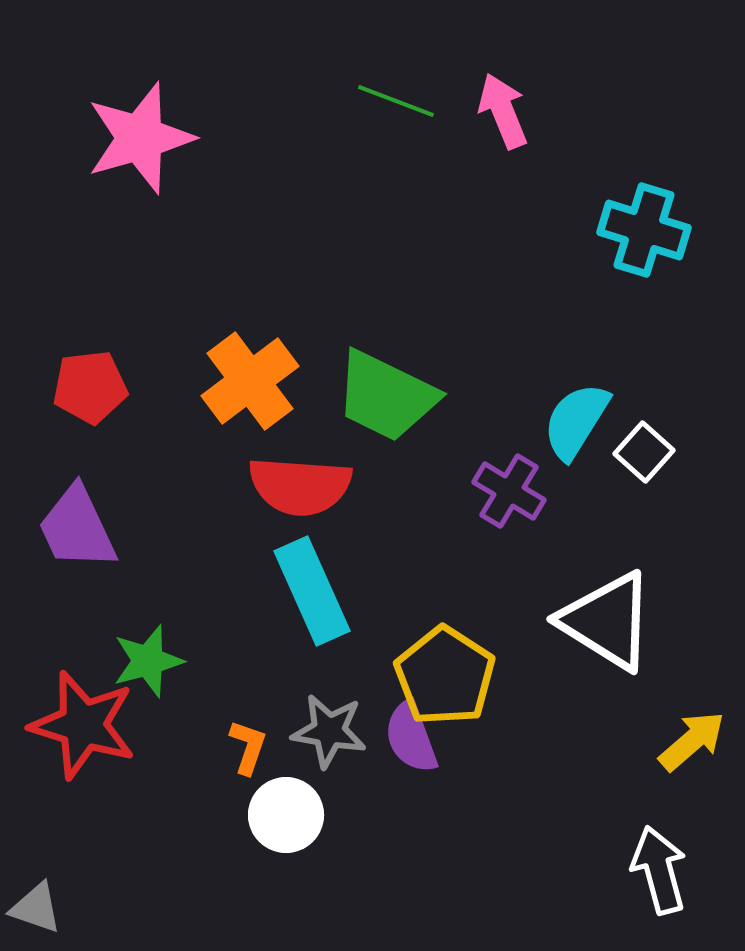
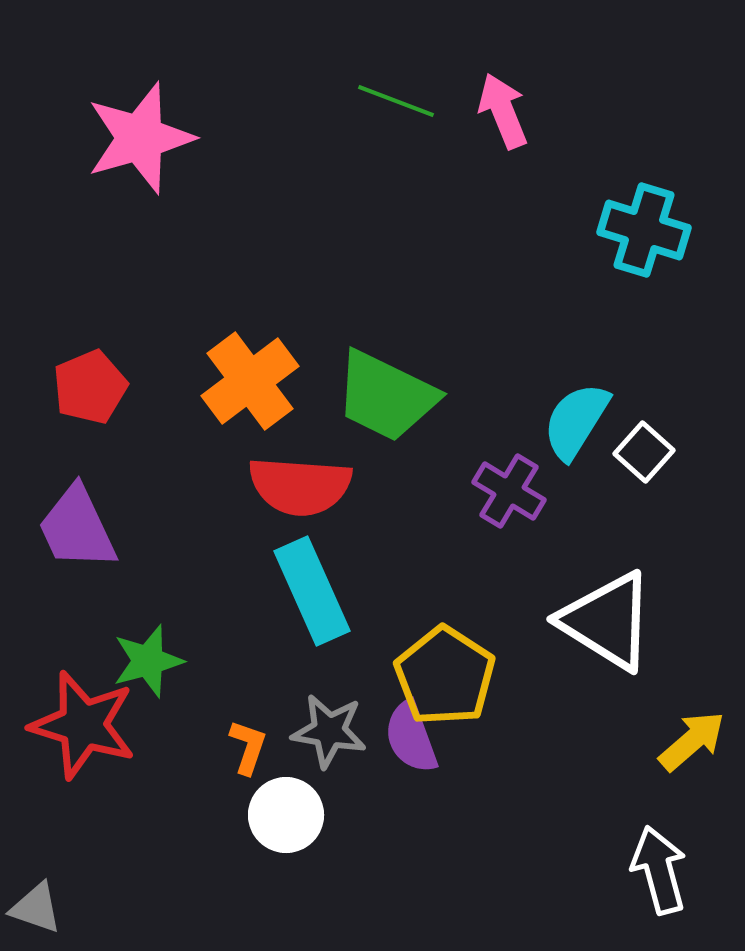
red pentagon: rotated 16 degrees counterclockwise
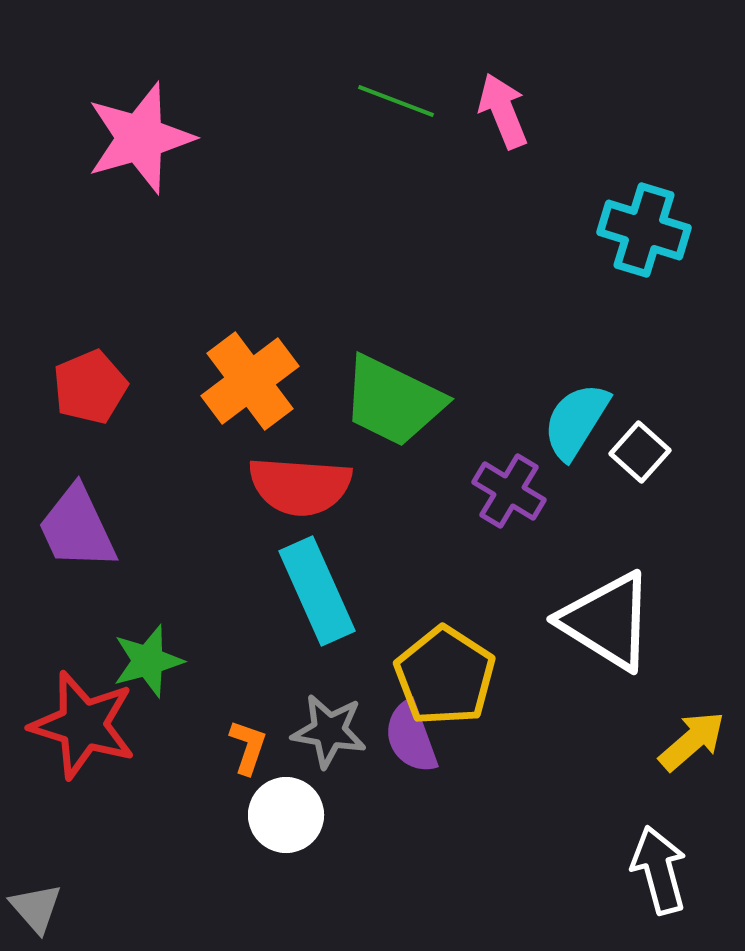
green trapezoid: moved 7 px right, 5 px down
white square: moved 4 px left
cyan rectangle: moved 5 px right
gray triangle: rotated 30 degrees clockwise
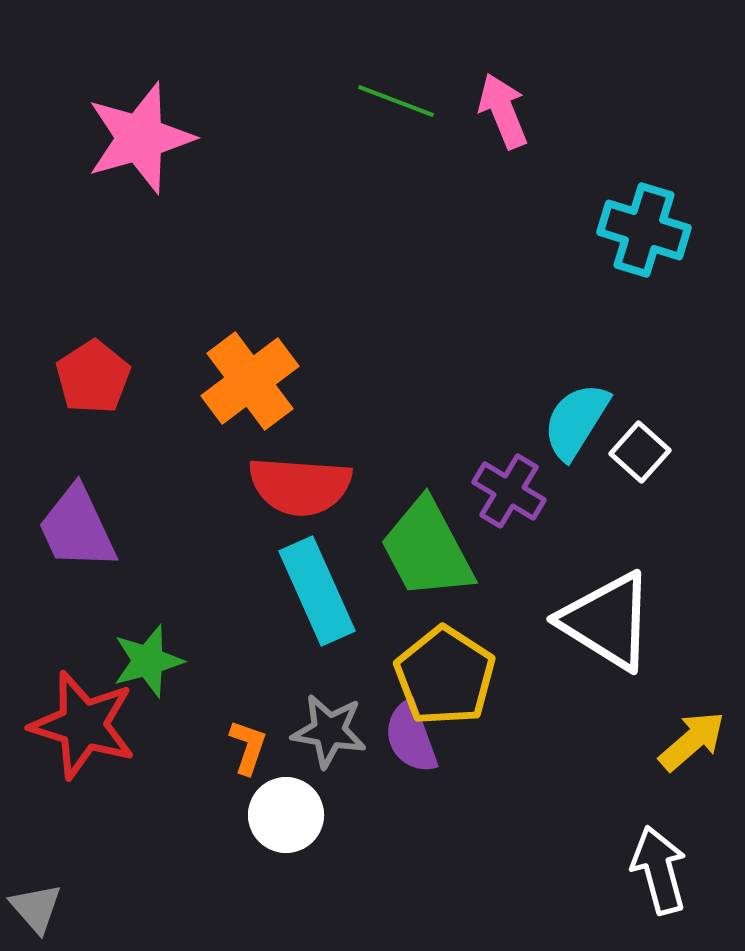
red pentagon: moved 3 px right, 10 px up; rotated 10 degrees counterclockwise
green trapezoid: moved 34 px right, 148 px down; rotated 36 degrees clockwise
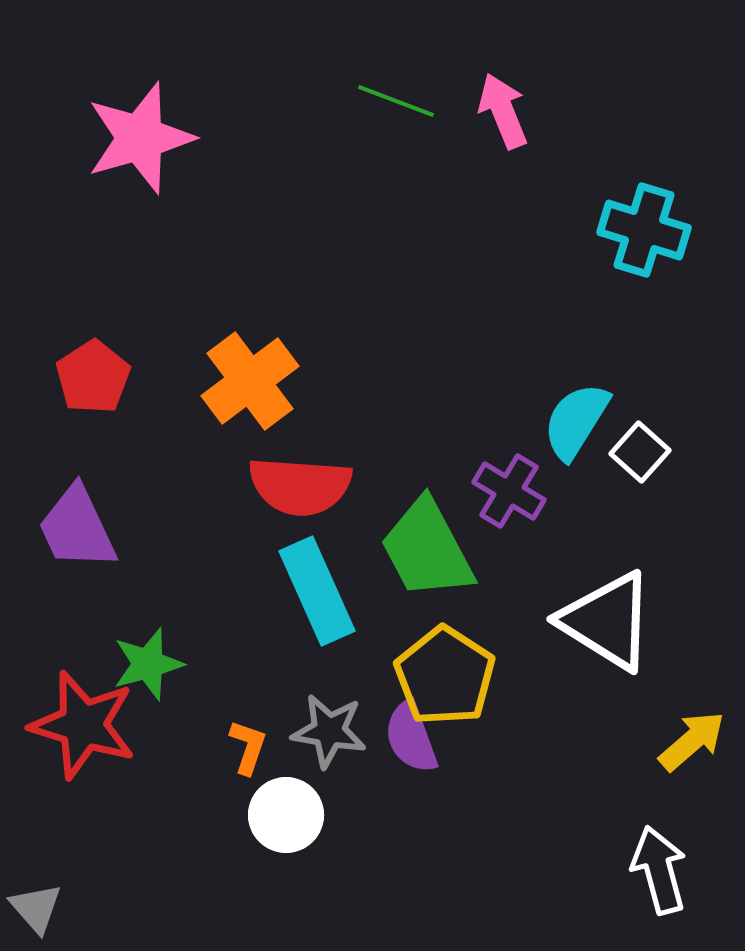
green star: moved 3 px down
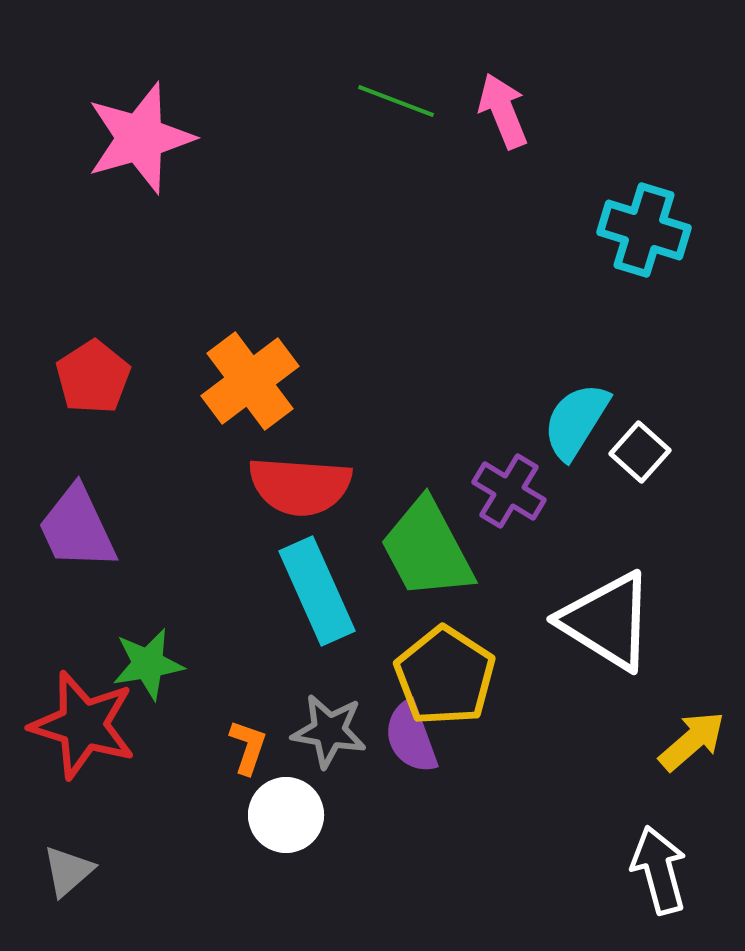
green star: rotated 6 degrees clockwise
gray triangle: moved 32 px right, 37 px up; rotated 30 degrees clockwise
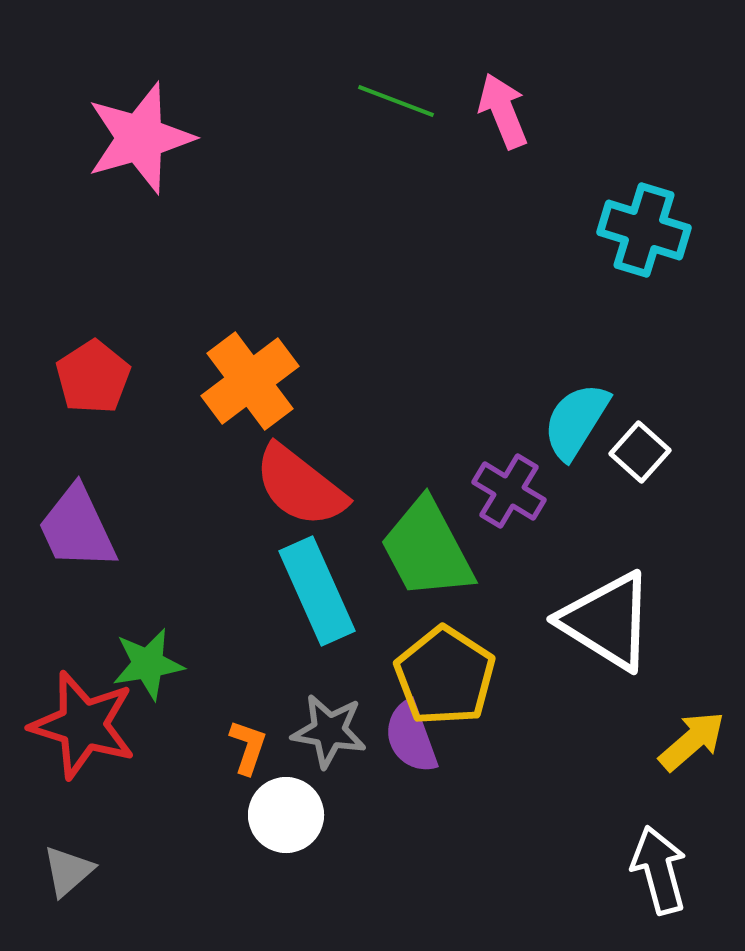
red semicircle: rotated 34 degrees clockwise
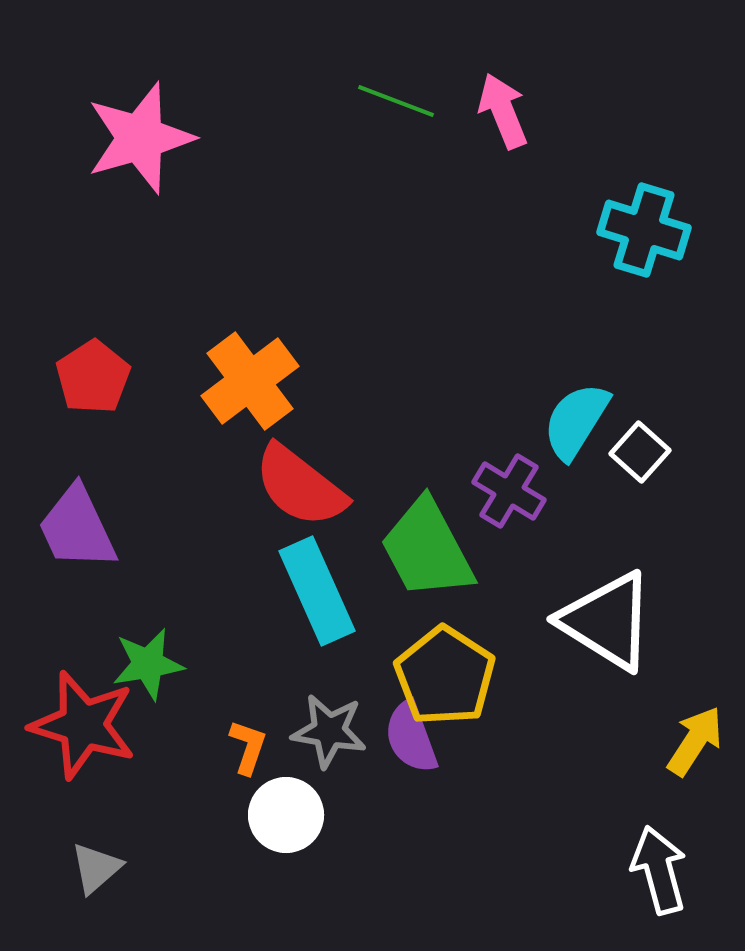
yellow arrow: moved 3 px right; rotated 16 degrees counterclockwise
gray triangle: moved 28 px right, 3 px up
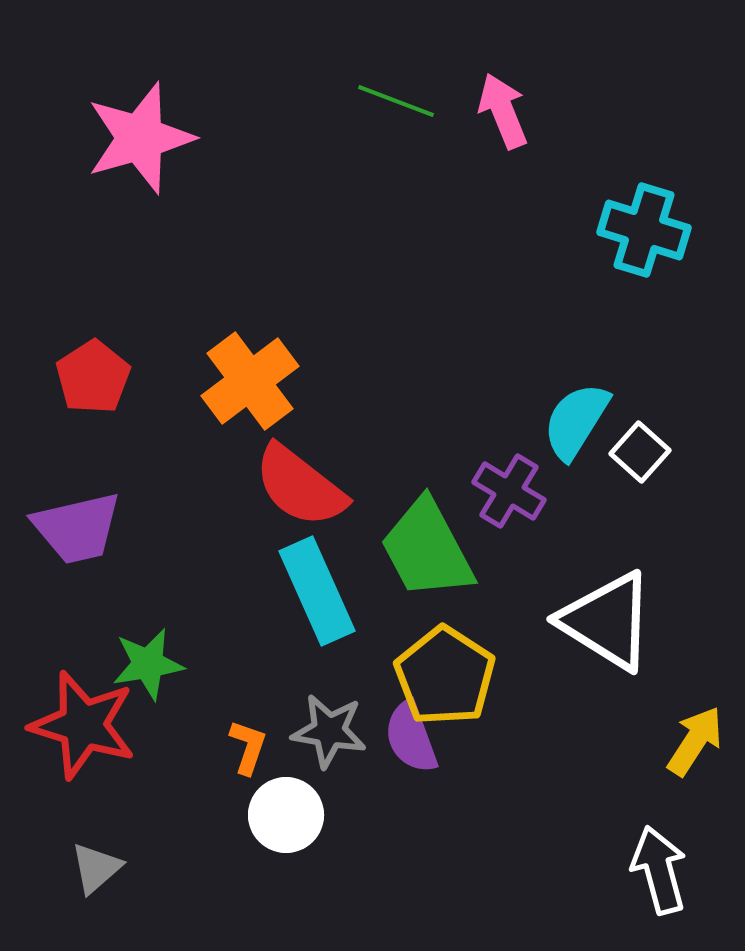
purple trapezoid: rotated 78 degrees counterclockwise
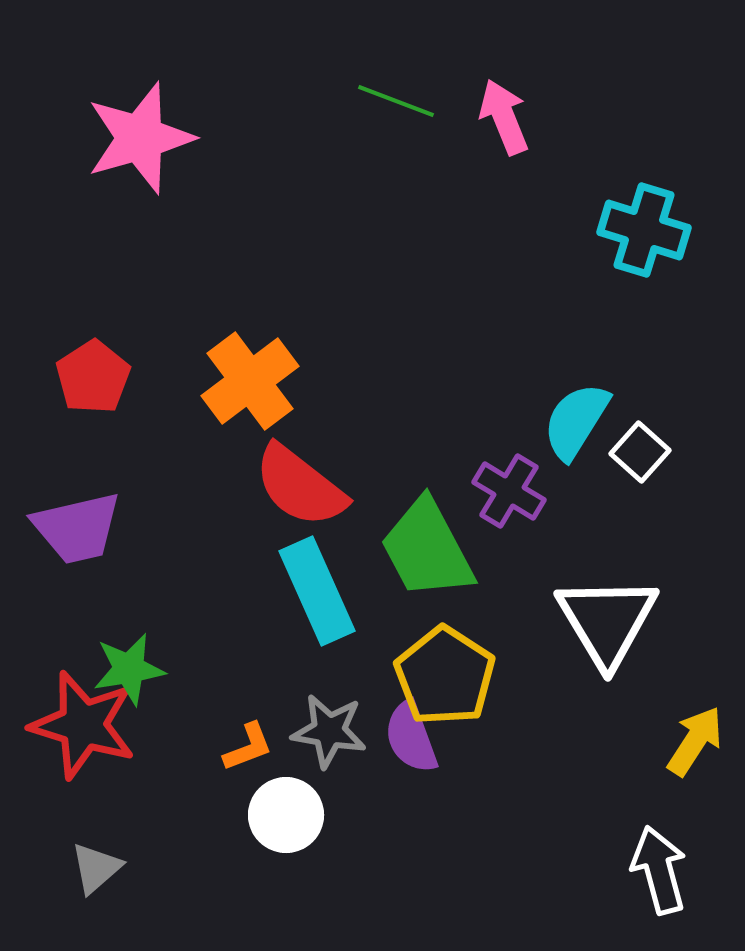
pink arrow: moved 1 px right, 6 px down
white triangle: rotated 27 degrees clockwise
green star: moved 19 px left, 5 px down
orange L-shape: rotated 50 degrees clockwise
